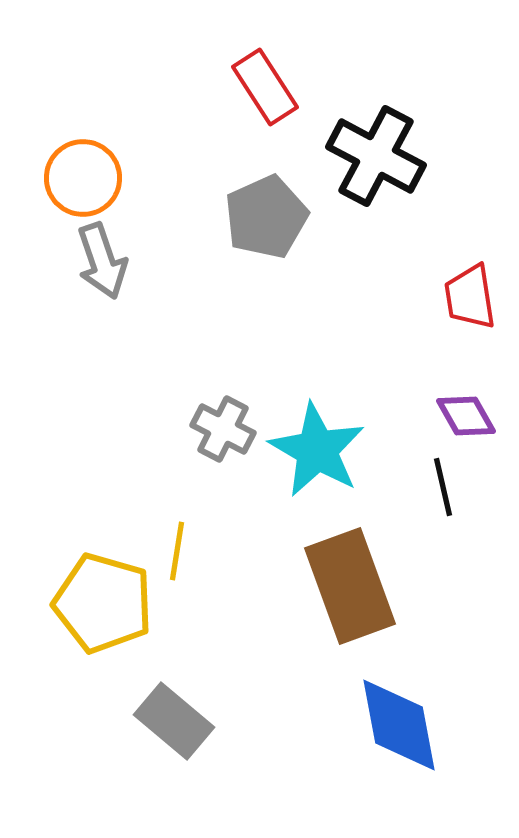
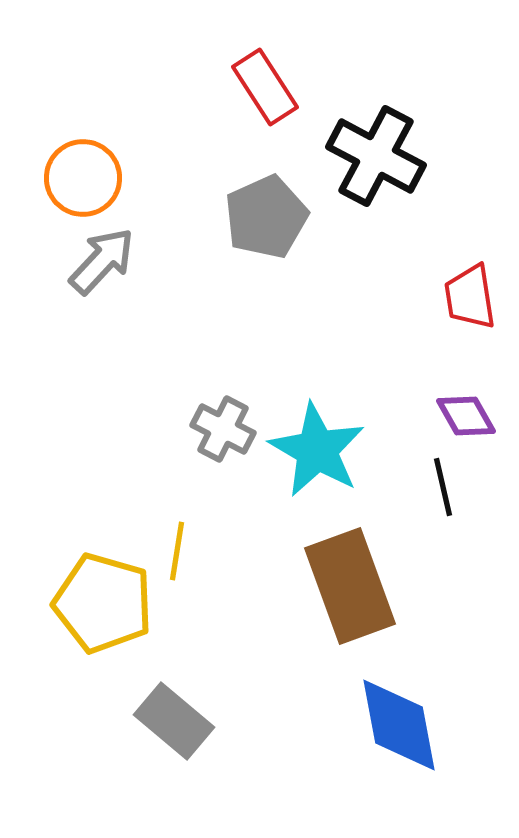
gray arrow: rotated 118 degrees counterclockwise
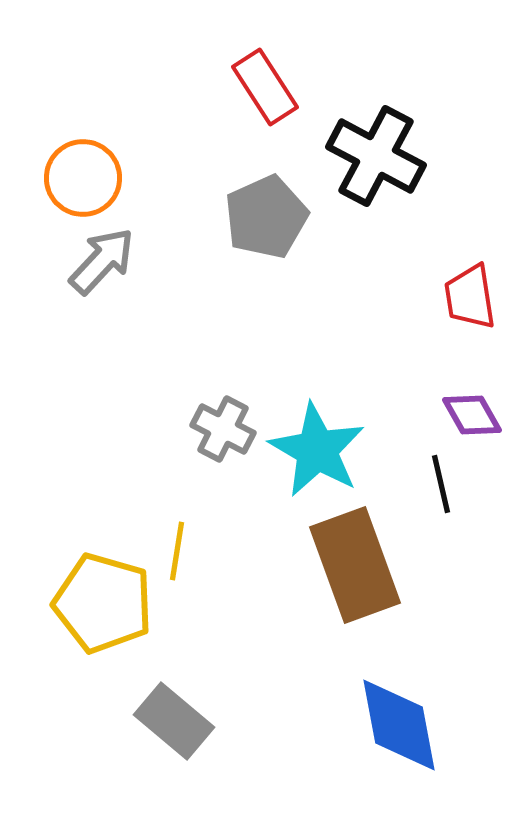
purple diamond: moved 6 px right, 1 px up
black line: moved 2 px left, 3 px up
brown rectangle: moved 5 px right, 21 px up
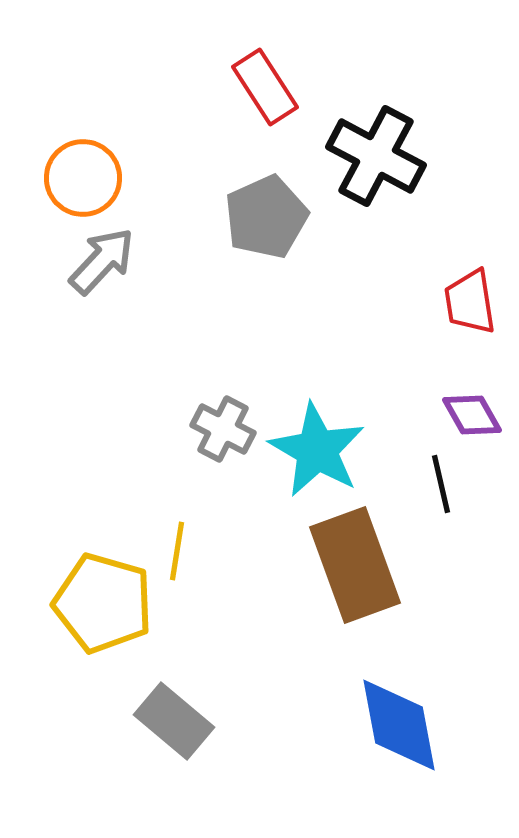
red trapezoid: moved 5 px down
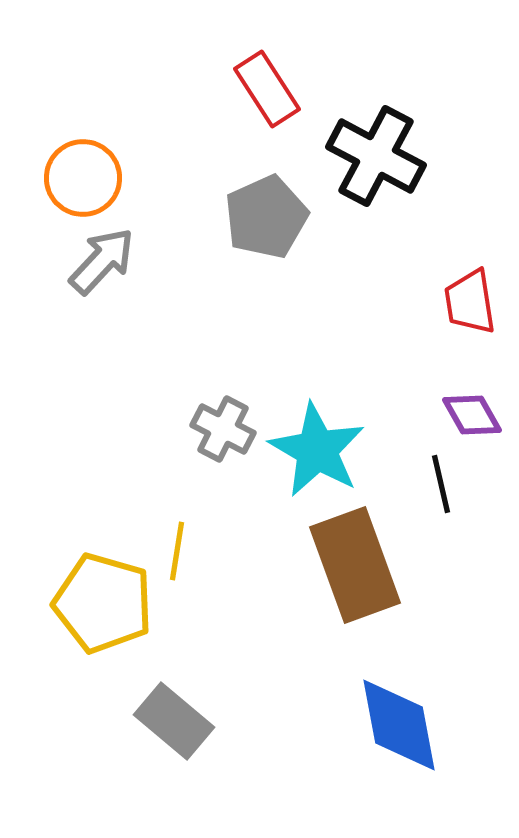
red rectangle: moved 2 px right, 2 px down
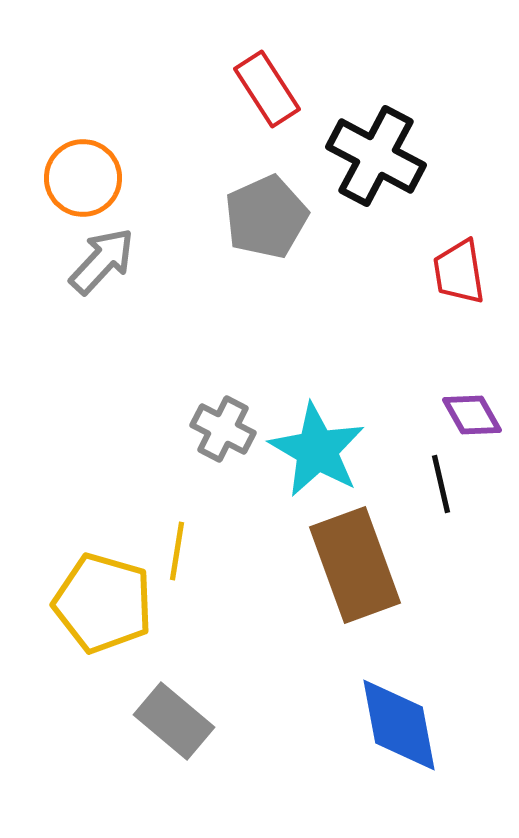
red trapezoid: moved 11 px left, 30 px up
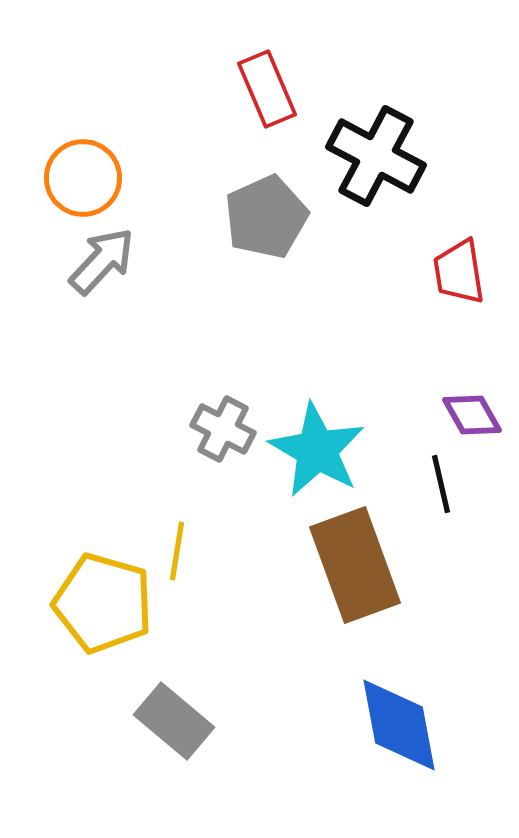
red rectangle: rotated 10 degrees clockwise
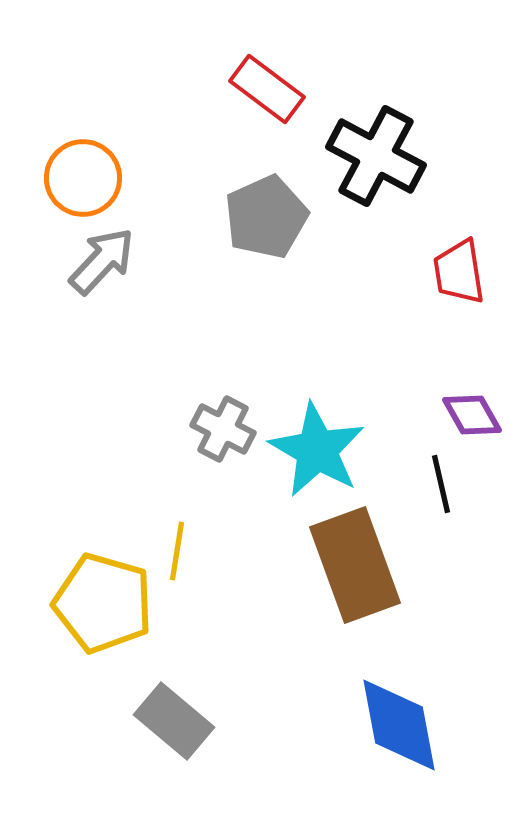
red rectangle: rotated 30 degrees counterclockwise
